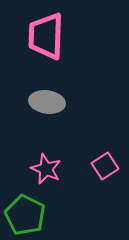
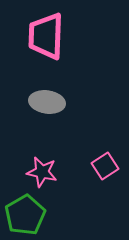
pink star: moved 4 px left, 3 px down; rotated 12 degrees counterclockwise
green pentagon: rotated 15 degrees clockwise
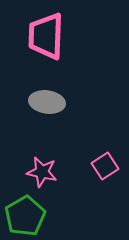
green pentagon: moved 1 px down
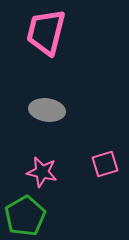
pink trapezoid: moved 4 px up; rotated 12 degrees clockwise
gray ellipse: moved 8 px down
pink square: moved 2 px up; rotated 16 degrees clockwise
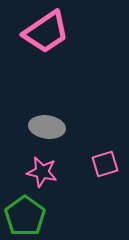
pink trapezoid: rotated 138 degrees counterclockwise
gray ellipse: moved 17 px down
green pentagon: rotated 6 degrees counterclockwise
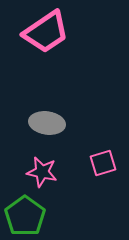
gray ellipse: moved 4 px up
pink square: moved 2 px left, 1 px up
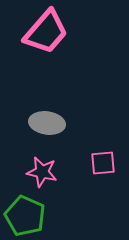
pink trapezoid: rotated 15 degrees counterclockwise
pink square: rotated 12 degrees clockwise
green pentagon: rotated 12 degrees counterclockwise
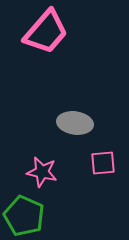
gray ellipse: moved 28 px right
green pentagon: moved 1 px left
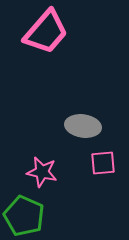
gray ellipse: moved 8 px right, 3 px down
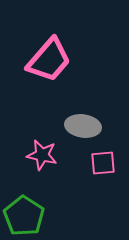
pink trapezoid: moved 3 px right, 28 px down
pink star: moved 17 px up
green pentagon: rotated 9 degrees clockwise
